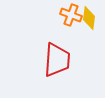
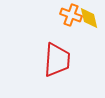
yellow diamond: rotated 20 degrees counterclockwise
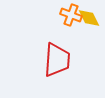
yellow diamond: rotated 15 degrees counterclockwise
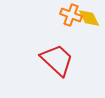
red trapezoid: rotated 51 degrees counterclockwise
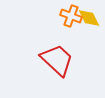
orange cross: moved 1 px down
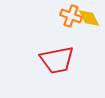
red trapezoid: rotated 126 degrees clockwise
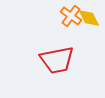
orange cross: rotated 15 degrees clockwise
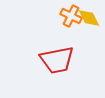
orange cross: rotated 10 degrees counterclockwise
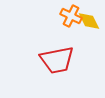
yellow diamond: moved 3 px down
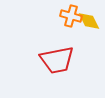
orange cross: rotated 10 degrees counterclockwise
